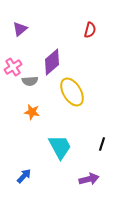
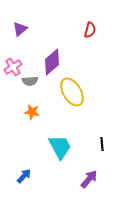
black line: rotated 24 degrees counterclockwise
purple arrow: rotated 36 degrees counterclockwise
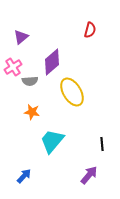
purple triangle: moved 1 px right, 8 px down
cyan trapezoid: moved 8 px left, 6 px up; rotated 112 degrees counterclockwise
purple arrow: moved 4 px up
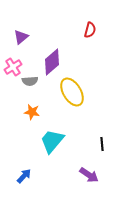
purple arrow: rotated 84 degrees clockwise
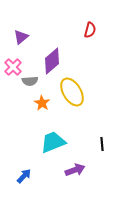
purple diamond: moved 1 px up
pink cross: rotated 12 degrees counterclockwise
orange star: moved 10 px right, 9 px up; rotated 21 degrees clockwise
cyan trapezoid: moved 1 px right, 1 px down; rotated 28 degrees clockwise
purple arrow: moved 14 px left, 5 px up; rotated 54 degrees counterclockwise
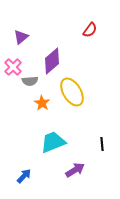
red semicircle: rotated 21 degrees clockwise
purple arrow: rotated 12 degrees counterclockwise
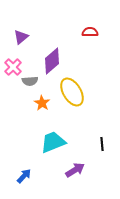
red semicircle: moved 2 px down; rotated 126 degrees counterclockwise
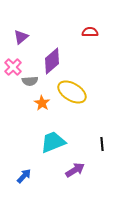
yellow ellipse: rotated 28 degrees counterclockwise
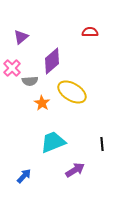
pink cross: moved 1 px left, 1 px down
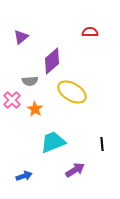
pink cross: moved 32 px down
orange star: moved 7 px left, 6 px down
blue arrow: rotated 28 degrees clockwise
